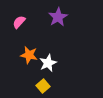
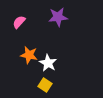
purple star: rotated 24 degrees clockwise
white star: rotated 18 degrees counterclockwise
yellow square: moved 2 px right, 1 px up; rotated 16 degrees counterclockwise
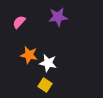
white star: rotated 18 degrees counterclockwise
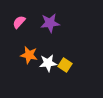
purple star: moved 8 px left, 6 px down
white star: rotated 18 degrees counterclockwise
yellow square: moved 20 px right, 20 px up
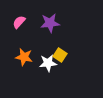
orange star: moved 5 px left, 2 px down
yellow square: moved 5 px left, 10 px up
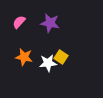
purple star: rotated 18 degrees clockwise
yellow square: moved 1 px right, 2 px down
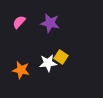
orange star: moved 3 px left, 13 px down
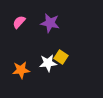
orange star: rotated 18 degrees counterclockwise
